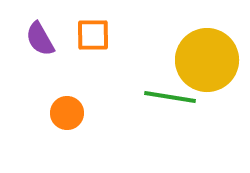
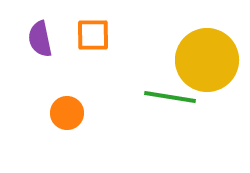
purple semicircle: rotated 18 degrees clockwise
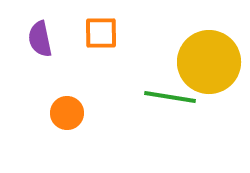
orange square: moved 8 px right, 2 px up
yellow circle: moved 2 px right, 2 px down
